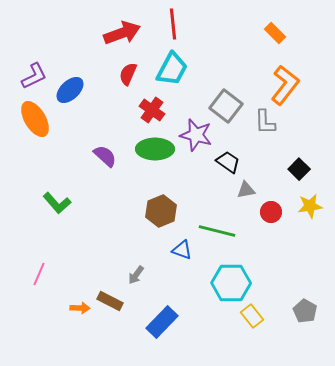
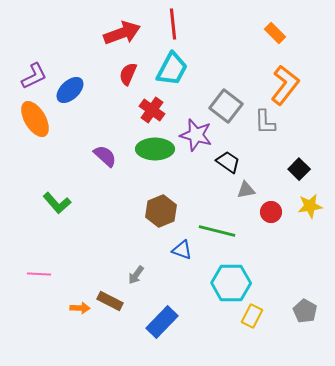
pink line: rotated 70 degrees clockwise
yellow rectangle: rotated 65 degrees clockwise
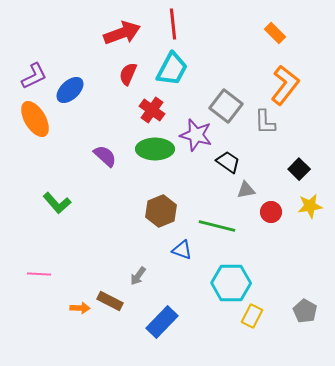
green line: moved 5 px up
gray arrow: moved 2 px right, 1 px down
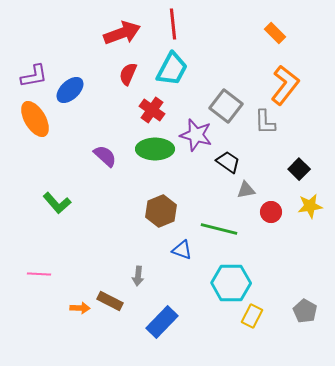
purple L-shape: rotated 16 degrees clockwise
green line: moved 2 px right, 3 px down
gray arrow: rotated 30 degrees counterclockwise
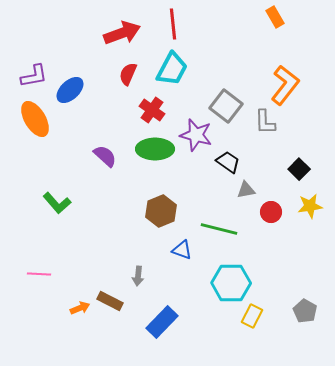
orange rectangle: moved 16 px up; rotated 15 degrees clockwise
orange arrow: rotated 24 degrees counterclockwise
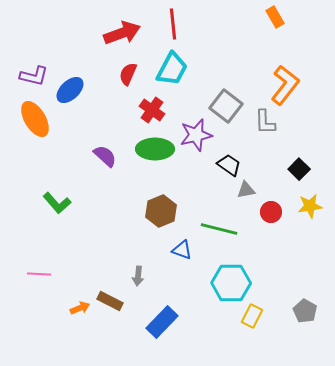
purple L-shape: rotated 24 degrees clockwise
purple star: rotated 28 degrees counterclockwise
black trapezoid: moved 1 px right, 3 px down
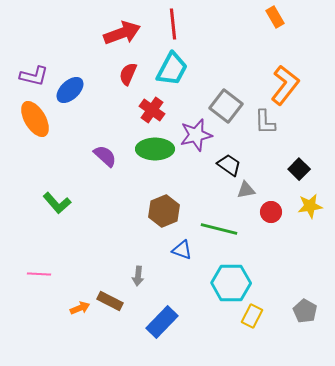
brown hexagon: moved 3 px right
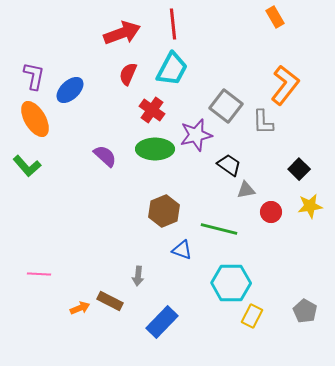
purple L-shape: rotated 92 degrees counterclockwise
gray L-shape: moved 2 px left
green L-shape: moved 30 px left, 37 px up
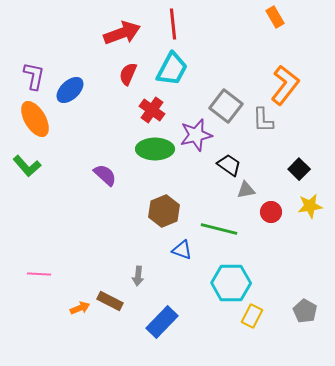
gray L-shape: moved 2 px up
purple semicircle: moved 19 px down
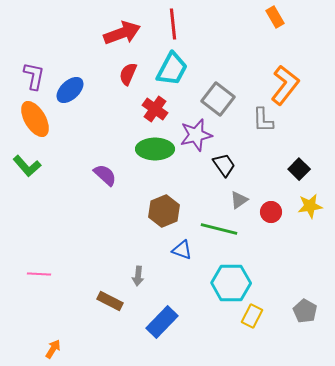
gray square: moved 8 px left, 7 px up
red cross: moved 3 px right, 1 px up
black trapezoid: moved 5 px left; rotated 20 degrees clockwise
gray triangle: moved 7 px left, 10 px down; rotated 24 degrees counterclockwise
orange arrow: moved 27 px left, 41 px down; rotated 36 degrees counterclockwise
